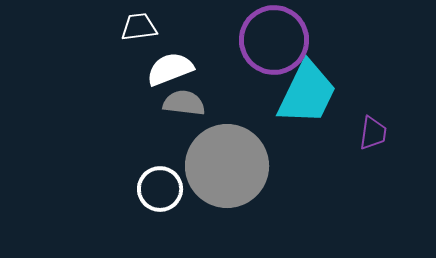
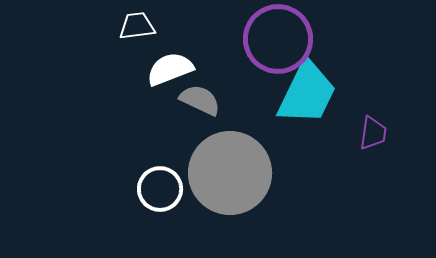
white trapezoid: moved 2 px left, 1 px up
purple circle: moved 4 px right, 1 px up
gray semicircle: moved 16 px right, 3 px up; rotated 18 degrees clockwise
gray circle: moved 3 px right, 7 px down
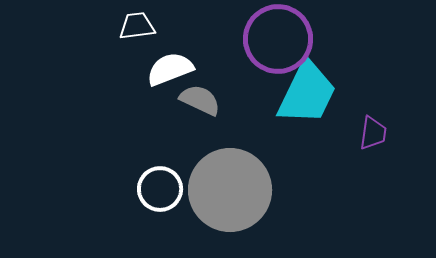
gray circle: moved 17 px down
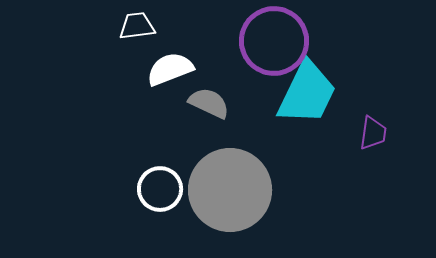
purple circle: moved 4 px left, 2 px down
gray semicircle: moved 9 px right, 3 px down
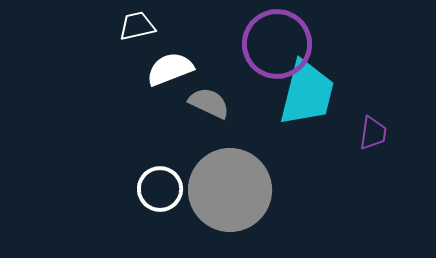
white trapezoid: rotated 6 degrees counterclockwise
purple circle: moved 3 px right, 3 px down
cyan trapezoid: rotated 12 degrees counterclockwise
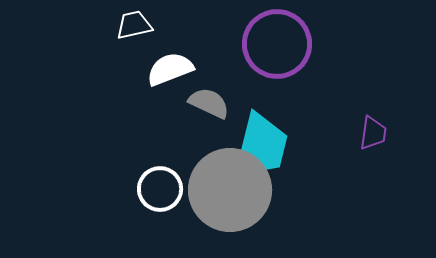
white trapezoid: moved 3 px left, 1 px up
cyan trapezoid: moved 46 px left, 53 px down
